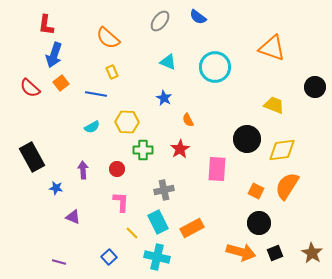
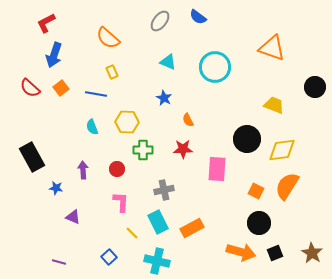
red L-shape at (46, 25): moved 2 px up; rotated 55 degrees clockwise
orange square at (61, 83): moved 5 px down
cyan semicircle at (92, 127): rotated 98 degrees clockwise
red star at (180, 149): moved 3 px right; rotated 30 degrees clockwise
cyan cross at (157, 257): moved 4 px down
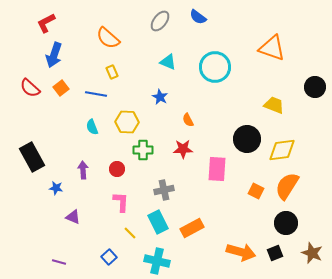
blue star at (164, 98): moved 4 px left, 1 px up
black circle at (259, 223): moved 27 px right
yellow line at (132, 233): moved 2 px left
brown star at (312, 253): rotated 10 degrees counterclockwise
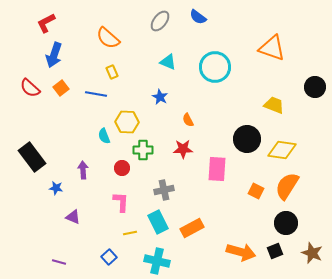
cyan semicircle at (92, 127): moved 12 px right, 9 px down
yellow diamond at (282, 150): rotated 16 degrees clockwise
black rectangle at (32, 157): rotated 8 degrees counterclockwise
red circle at (117, 169): moved 5 px right, 1 px up
yellow line at (130, 233): rotated 56 degrees counterclockwise
black square at (275, 253): moved 2 px up
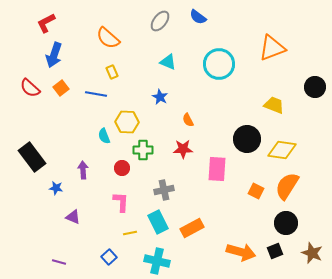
orange triangle at (272, 48): rotated 40 degrees counterclockwise
cyan circle at (215, 67): moved 4 px right, 3 px up
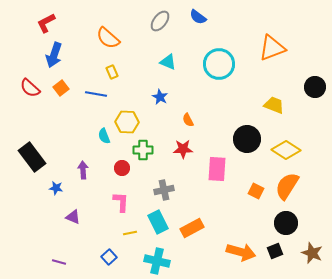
yellow diamond at (282, 150): moved 4 px right; rotated 24 degrees clockwise
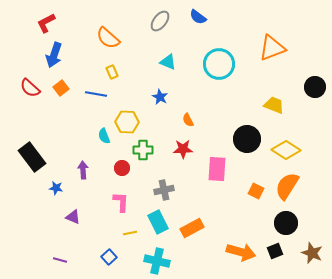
purple line at (59, 262): moved 1 px right, 2 px up
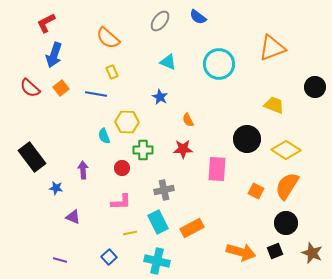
pink L-shape at (121, 202): rotated 85 degrees clockwise
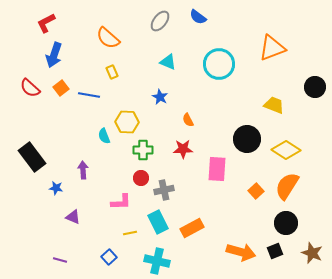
blue line at (96, 94): moved 7 px left, 1 px down
red circle at (122, 168): moved 19 px right, 10 px down
orange square at (256, 191): rotated 21 degrees clockwise
